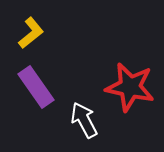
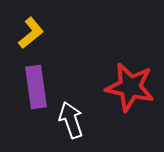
purple rectangle: rotated 27 degrees clockwise
white arrow: moved 13 px left; rotated 9 degrees clockwise
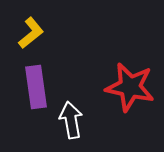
white arrow: rotated 9 degrees clockwise
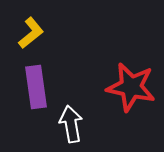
red star: moved 1 px right
white arrow: moved 4 px down
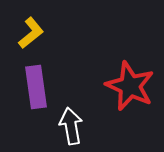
red star: moved 1 px left, 1 px up; rotated 12 degrees clockwise
white arrow: moved 2 px down
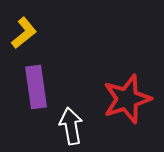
yellow L-shape: moved 7 px left
red star: moved 3 px left, 13 px down; rotated 30 degrees clockwise
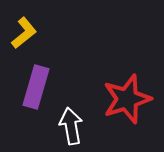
purple rectangle: rotated 24 degrees clockwise
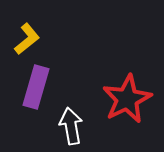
yellow L-shape: moved 3 px right, 6 px down
red star: rotated 9 degrees counterclockwise
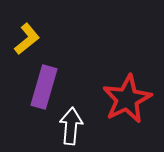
purple rectangle: moved 8 px right
white arrow: rotated 15 degrees clockwise
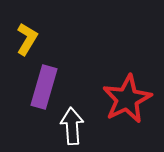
yellow L-shape: rotated 20 degrees counterclockwise
white arrow: moved 1 px right; rotated 9 degrees counterclockwise
